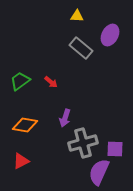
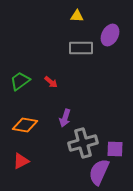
gray rectangle: rotated 40 degrees counterclockwise
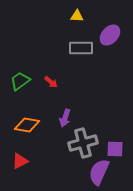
purple ellipse: rotated 15 degrees clockwise
orange diamond: moved 2 px right
red triangle: moved 1 px left
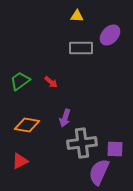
gray cross: moved 1 px left; rotated 8 degrees clockwise
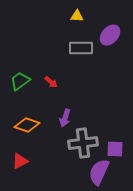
orange diamond: rotated 10 degrees clockwise
gray cross: moved 1 px right
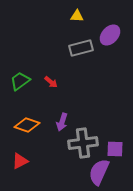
gray rectangle: rotated 15 degrees counterclockwise
purple arrow: moved 3 px left, 4 px down
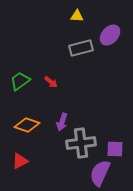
gray cross: moved 2 px left
purple semicircle: moved 1 px right, 1 px down
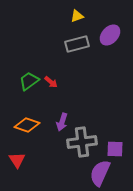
yellow triangle: rotated 24 degrees counterclockwise
gray rectangle: moved 4 px left, 4 px up
green trapezoid: moved 9 px right
gray cross: moved 1 px right, 1 px up
red triangle: moved 3 px left, 1 px up; rotated 36 degrees counterclockwise
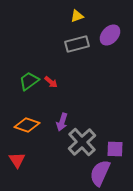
gray cross: rotated 36 degrees counterclockwise
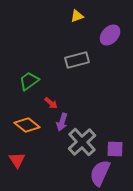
gray rectangle: moved 16 px down
red arrow: moved 21 px down
orange diamond: rotated 20 degrees clockwise
